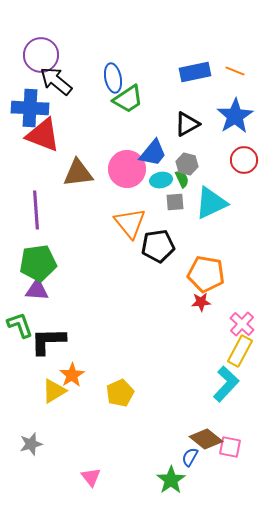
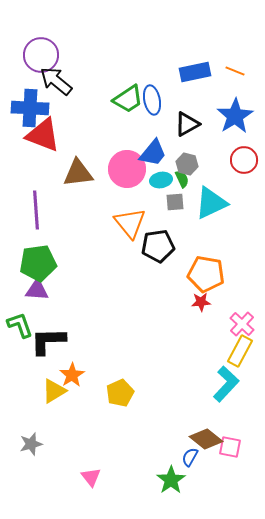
blue ellipse: moved 39 px right, 22 px down
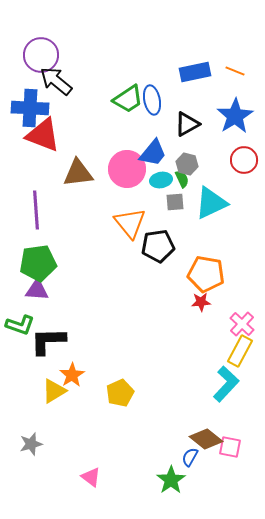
green L-shape: rotated 128 degrees clockwise
pink triangle: rotated 15 degrees counterclockwise
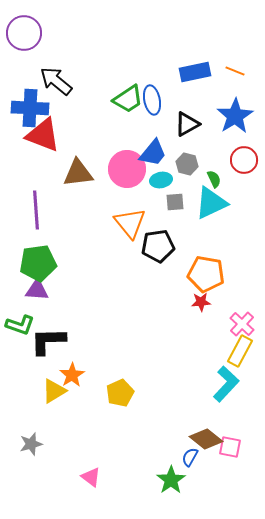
purple circle: moved 17 px left, 22 px up
green semicircle: moved 32 px right
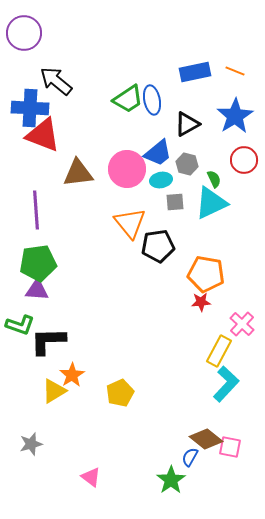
blue trapezoid: moved 5 px right; rotated 12 degrees clockwise
yellow rectangle: moved 21 px left
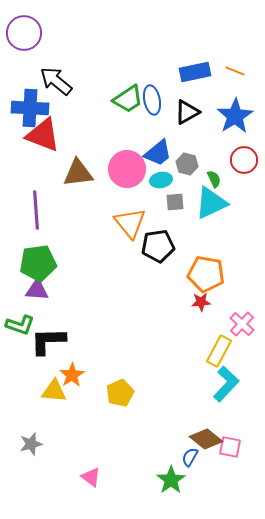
black triangle: moved 12 px up
yellow triangle: rotated 36 degrees clockwise
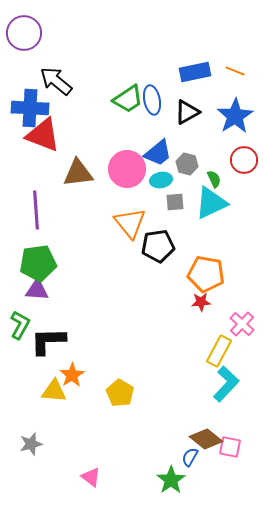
green L-shape: rotated 80 degrees counterclockwise
yellow pentagon: rotated 16 degrees counterclockwise
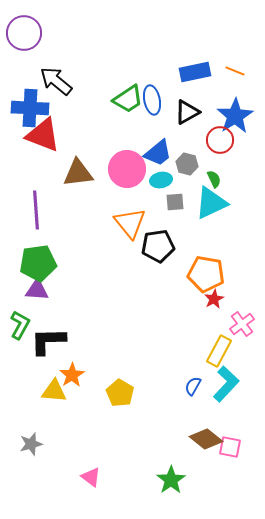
red circle: moved 24 px left, 20 px up
red star: moved 13 px right, 3 px up; rotated 24 degrees counterclockwise
pink cross: rotated 10 degrees clockwise
blue semicircle: moved 3 px right, 71 px up
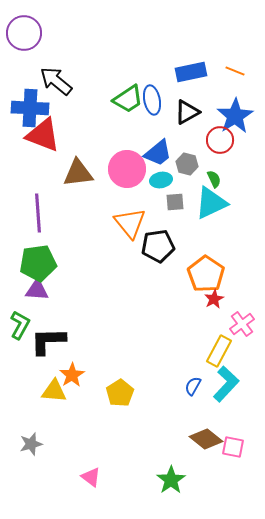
blue rectangle: moved 4 px left
purple line: moved 2 px right, 3 px down
orange pentagon: rotated 24 degrees clockwise
yellow pentagon: rotated 8 degrees clockwise
pink square: moved 3 px right
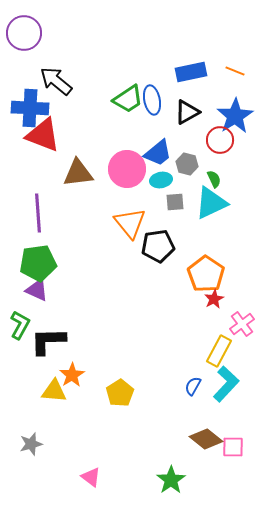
purple triangle: rotated 20 degrees clockwise
pink square: rotated 10 degrees counterclockwise
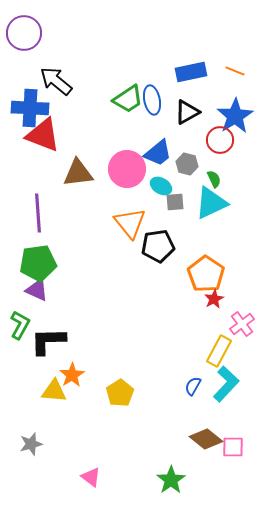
cyan ellipse: moved 6 px down; rotated 40 degrees clockwise
